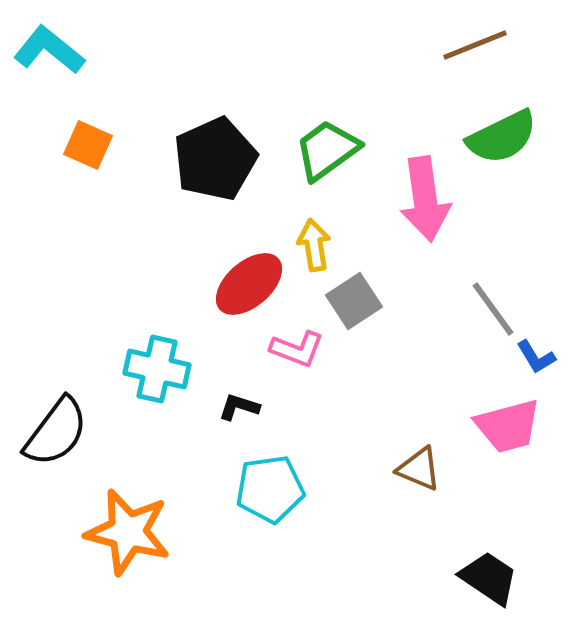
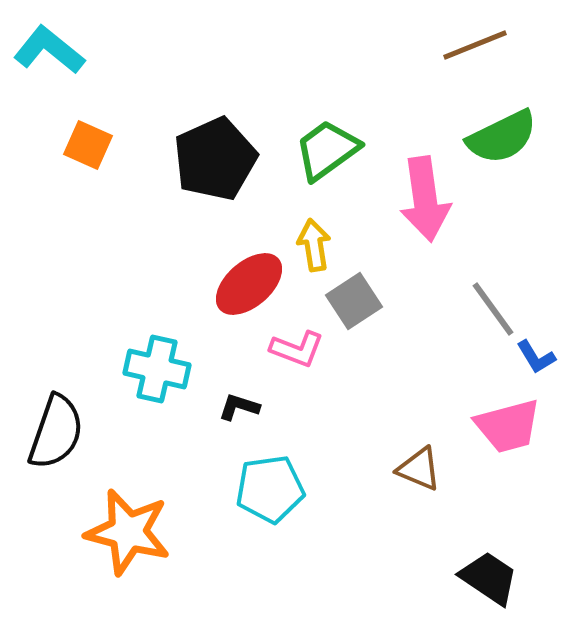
black semicircle: rotated 18 degrees counterclockwise
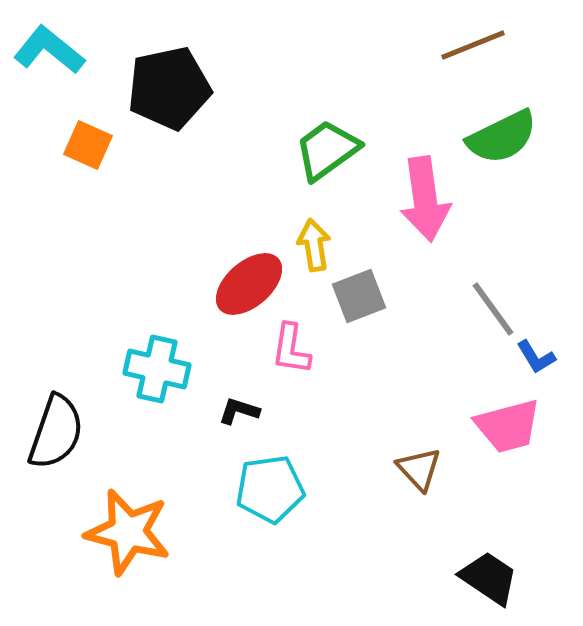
brown line: moved 2 px left
black pentagon: moved 46 px left, 71 px up; rotated 12 degrees clockwise
gray square: moved 5 px right, 5 px up; rotated 12 degrees clockwise
pink L-shape: moved 6 px left; rotated 78 degrees clockwise
black L-shape: moved 4 px down
brown triangle: rotated 24 degrees clockwise
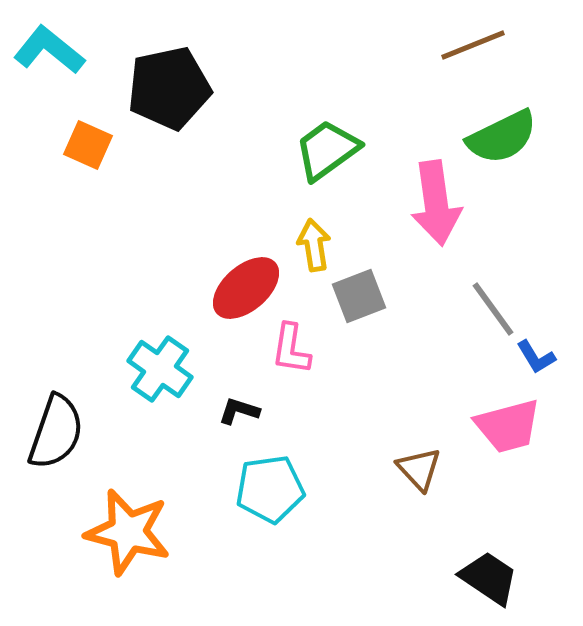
pink arrow: moved 11 px right, 4 px down
red ellipse: moved 3 px left, 4 px down
cyan cross: moved 3 px right; rotated 22 degrees clockwise
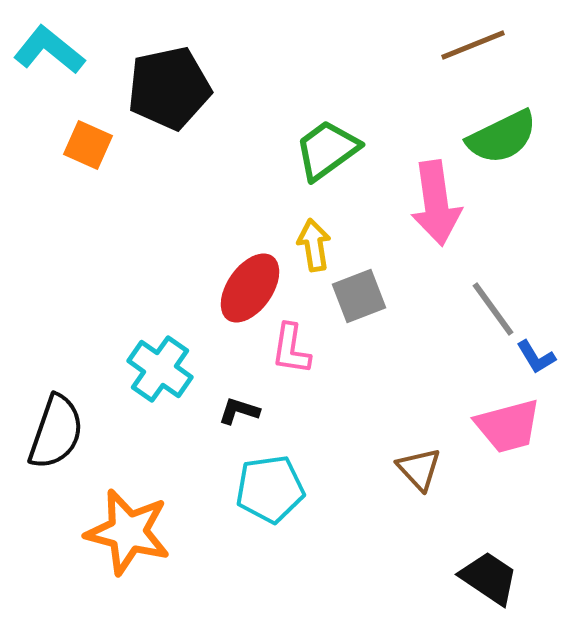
red ellipse: moved 4 px right; rotated 14 degrees counterclockwise
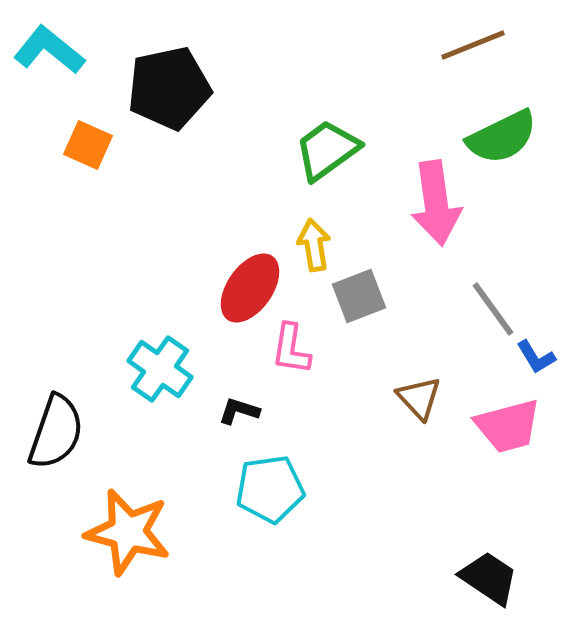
brown triangle: moved 71 px up
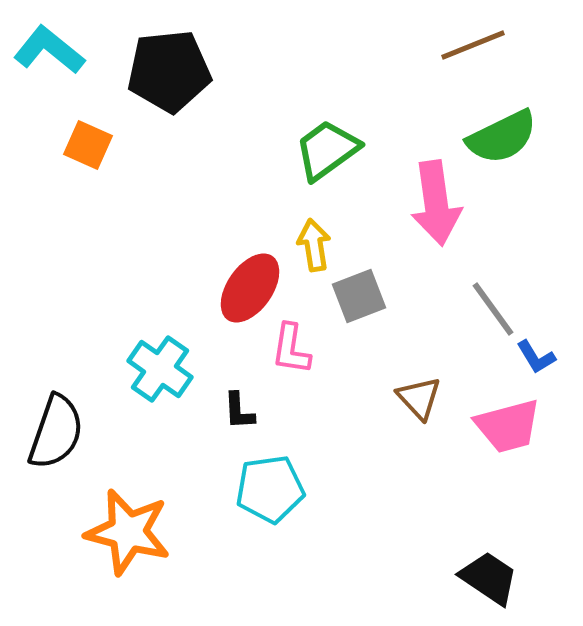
black pentagon: moved 17 px up; rotated 6 degrees clockwise
black L-shape: rotated 111 degrees counterclockwise
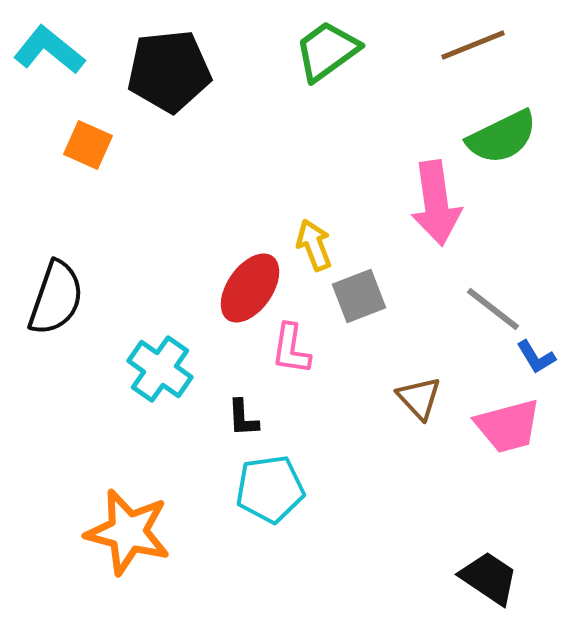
green trapezoid: moved 99 px up
yellow arrow: rotated 12 degrees counterclockwise
gray line: rotated 16 degrees counterclockwise
black L-shape: moved 4 px right, 7 px down
black semicircle: moved 134 px up
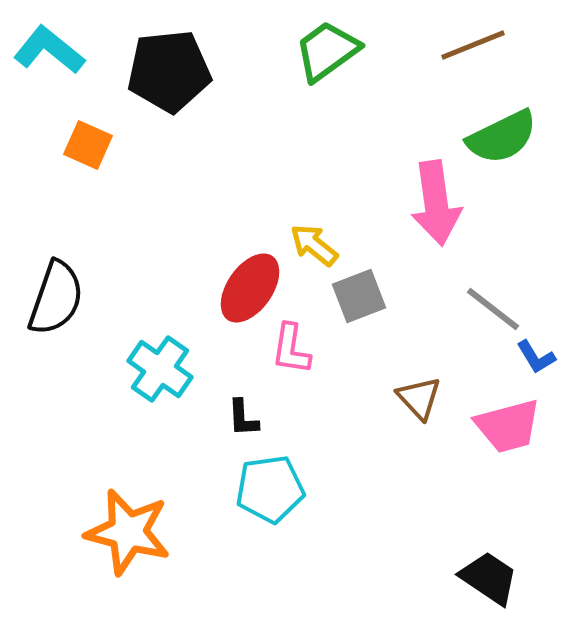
yellow arrow: rotated 30 degrees counterclockwise
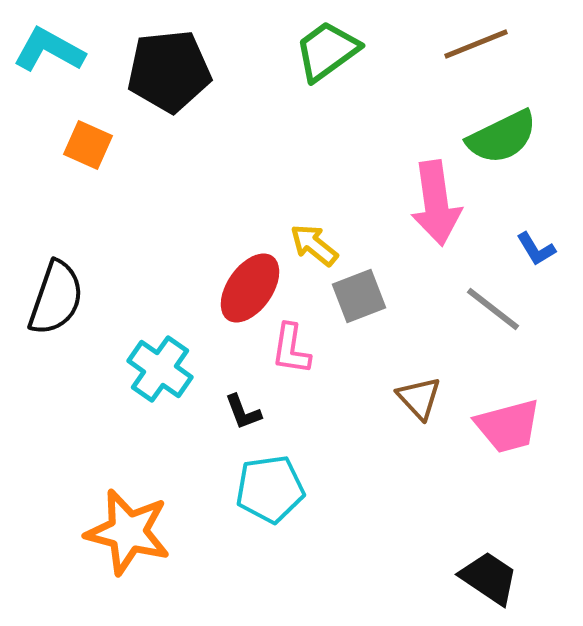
brown line: moved 3 px right, 1 px up
cyan L-shape: rotated 10 degrees counterclockwise
blue L-shape: moved 108 px up
black L-shape: moved 6 px up; rotated 18 degrees counterclockwise
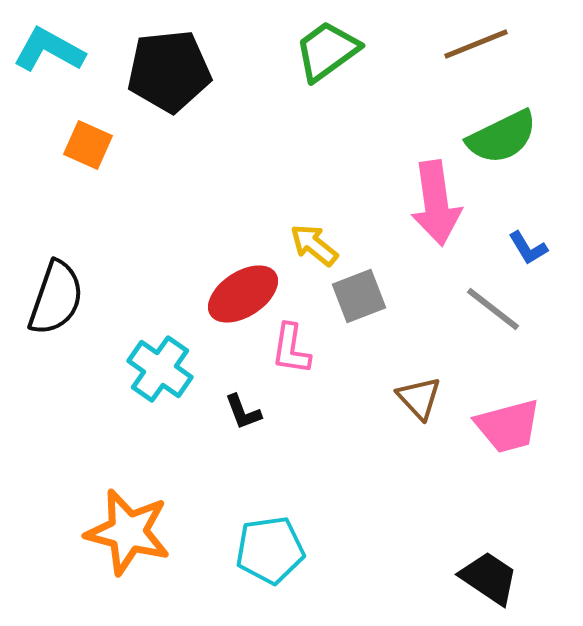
blue L-shape: moved 8 px left, 1 px up
red ellipse: moved 7 px left, 6 px down; rotated 22 degrees clockwise
cyan pentagon: moved 61 px down
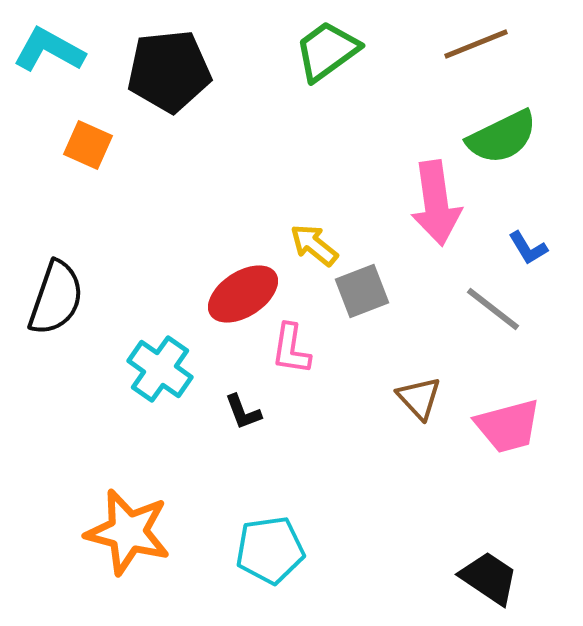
gray square: moved 3 px right, 5 px up
